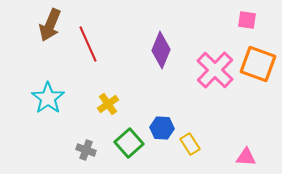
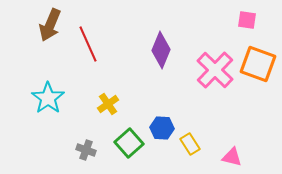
pink triangle: moved 14 px left; rotated 10 degrees clockwise
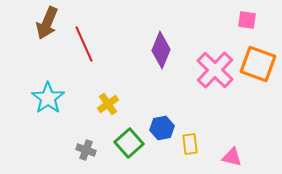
brown arrow: moved 3 px left, 2 px up
red line: moved 4 px left
blue hexagon: rotated 15 degrees counterclockwise
yellow rectangle: rotated 25 degrees clockwise
